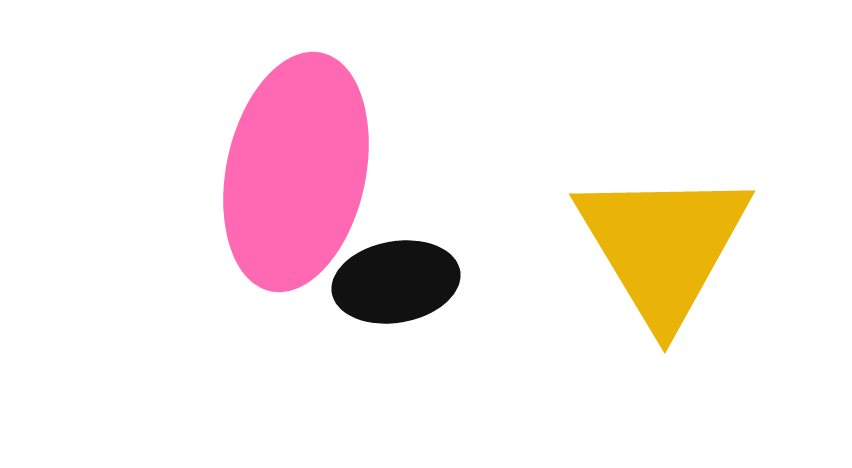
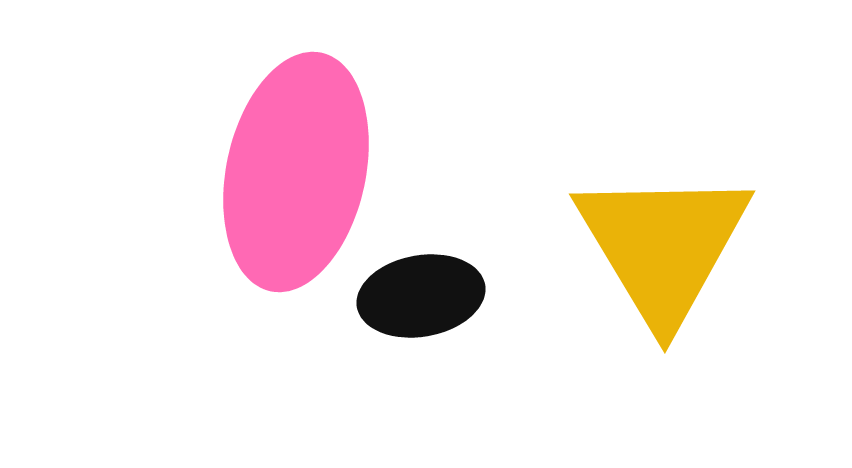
black ellipse: moved 25 px right, 14 px down
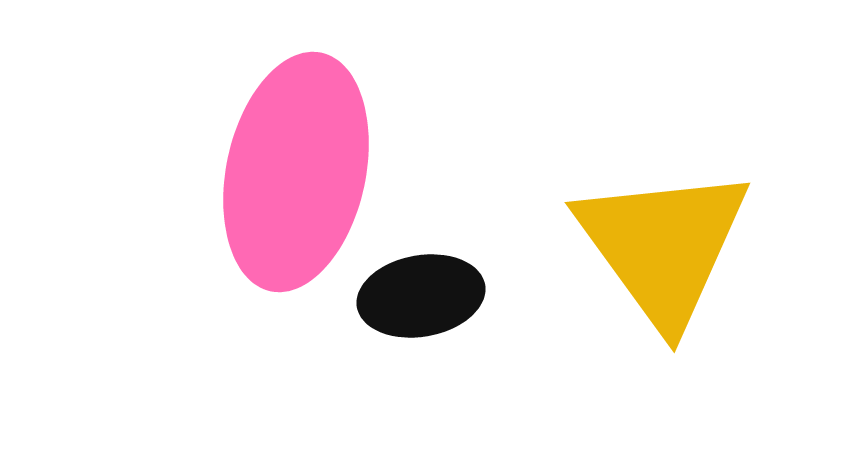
yellow triangle: rotated 5 degrees counterclockwise
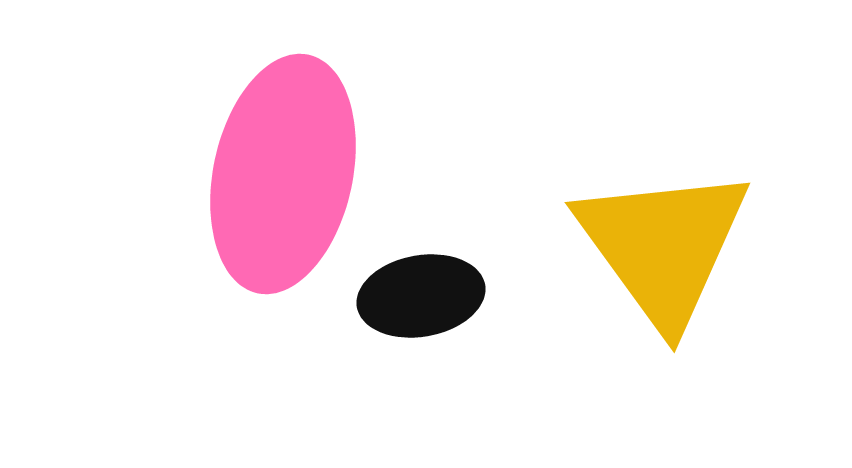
pink ellipse: moved 13 px left, 2 px down
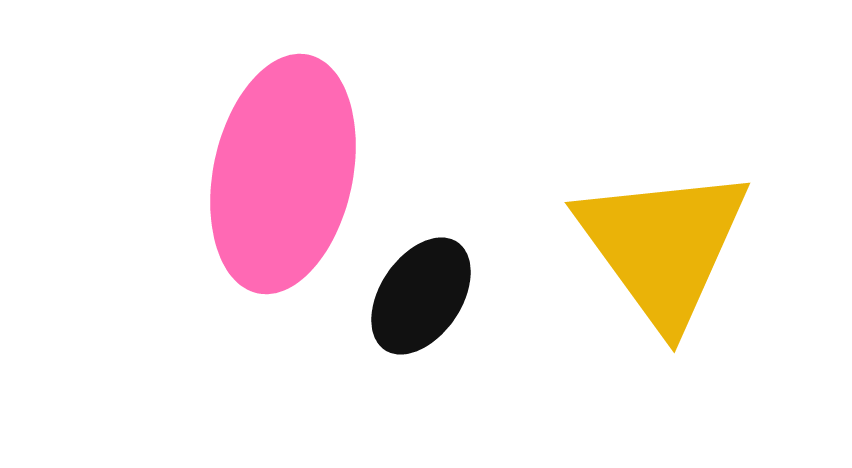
black ellipse: rotated 46 degrees counterclockwise
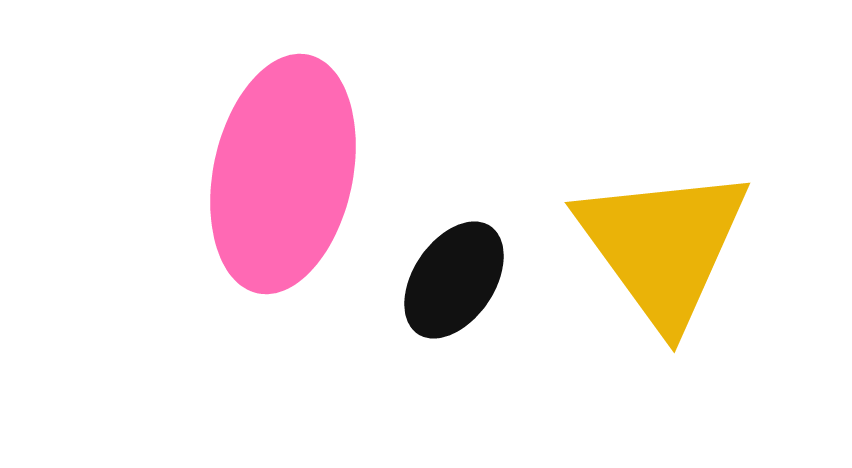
black ellipse: moved 33 px right, 16 px up
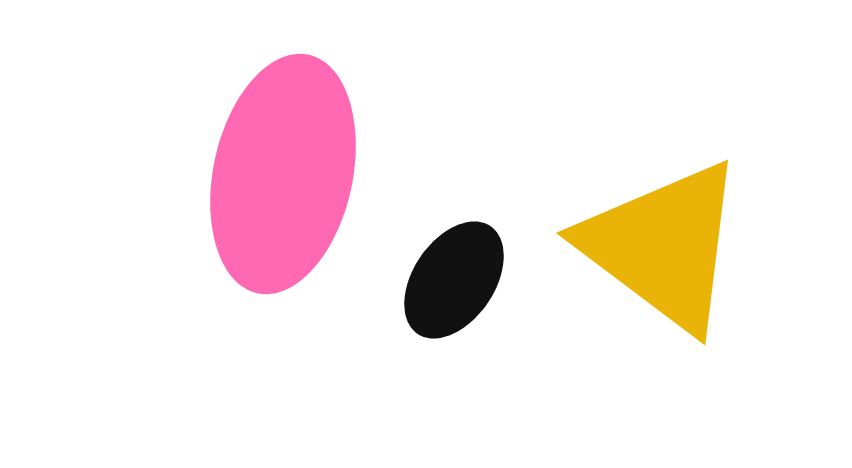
yellow triangle: rotated 17 degrees counterclockwise
